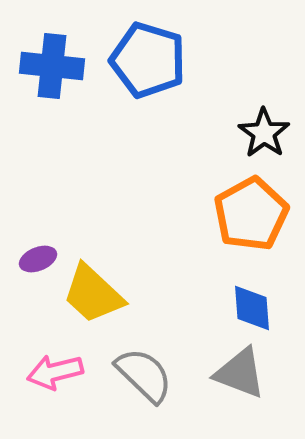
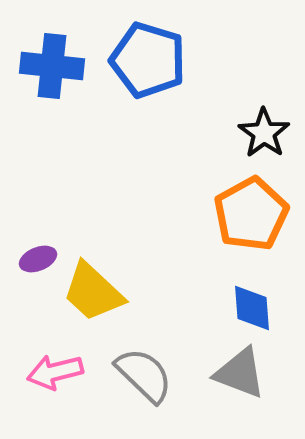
yellow trapezoid: moved 2 px up
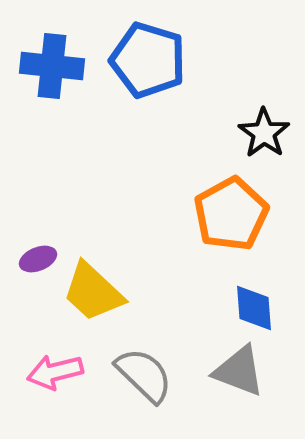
orange pentagon: moved 20 px left
blue diamond: moved 2 px right
gray triangle: moved 1 px left, 2 px up
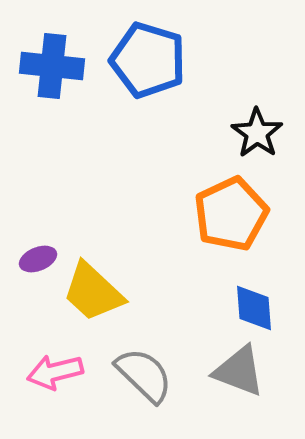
black star: moved 7 px left
orange pentagon: rotated 4 degrees clockwise
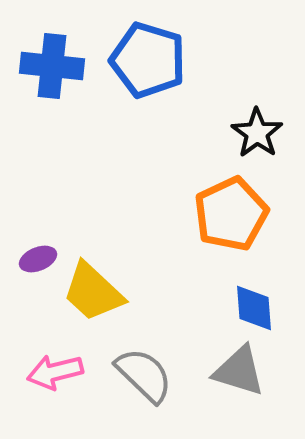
gray triangle: rotated 4 degrees counterclockwise
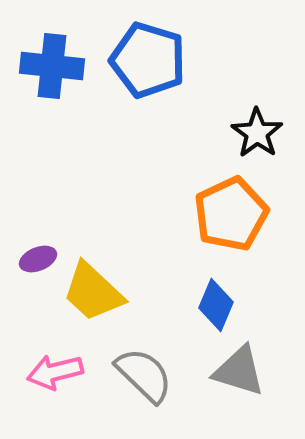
blue diamond: moved 38 px left, 3 px up; rotated 27 degrees clockwise
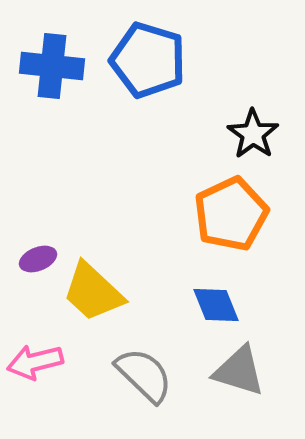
black star: moved 4 px left, 1 px down
blue diamond: rotated 45 degrees counterclockwise
pink arrow: moved 20 px left, 10 px up
